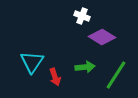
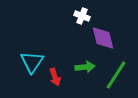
purple diamond: moved 1 px right, 1 px down; rotated 44 degrees clockwise
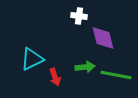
white cross: moved 3 px left; rotated 14 degrees counterclockwise
cyan triangle: moved 3 px up; rotated 30 degrees clockwise
green line: rotated 68 degrees clockwise
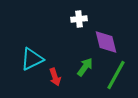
white cross: moved 3 px down; rotated 14 degrees counterclockwise
purple diamond: moved 3 px right, 4 px down
green arrow: rotated 48 degrees counterclockwise
green line: rotated 72 degrees counterclockwise
